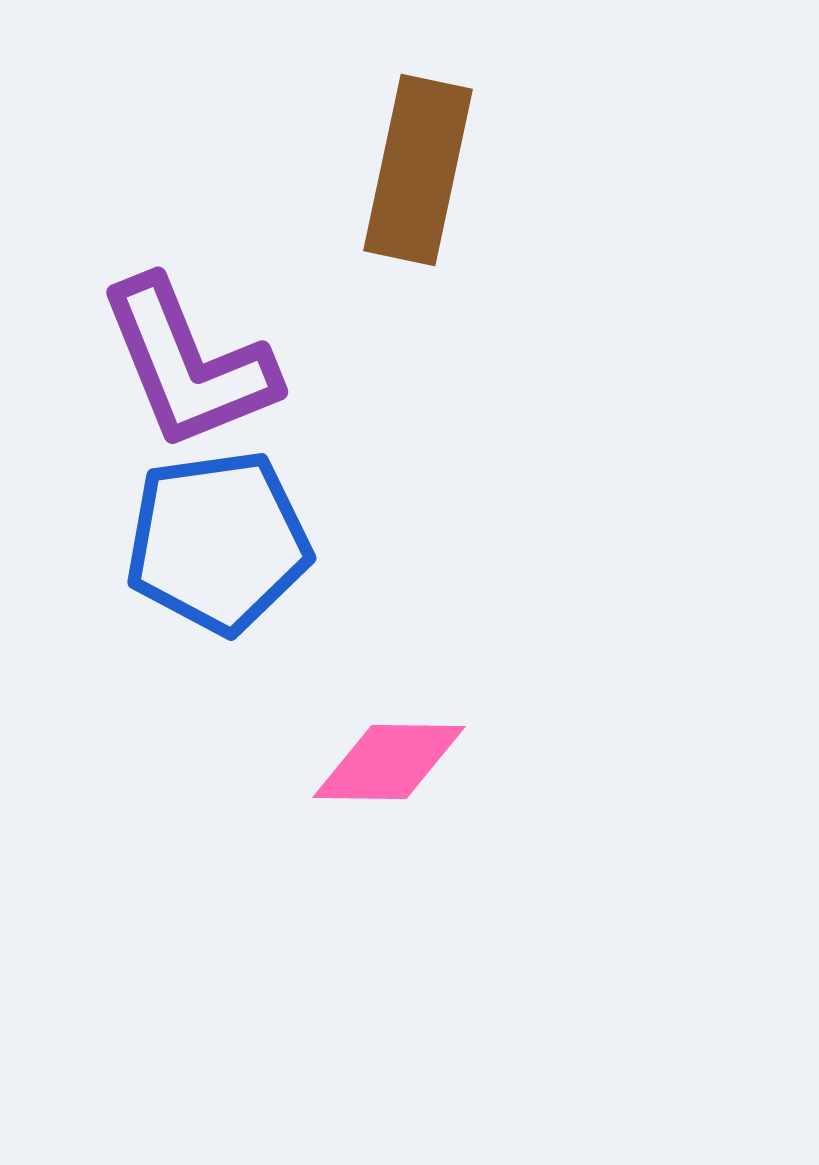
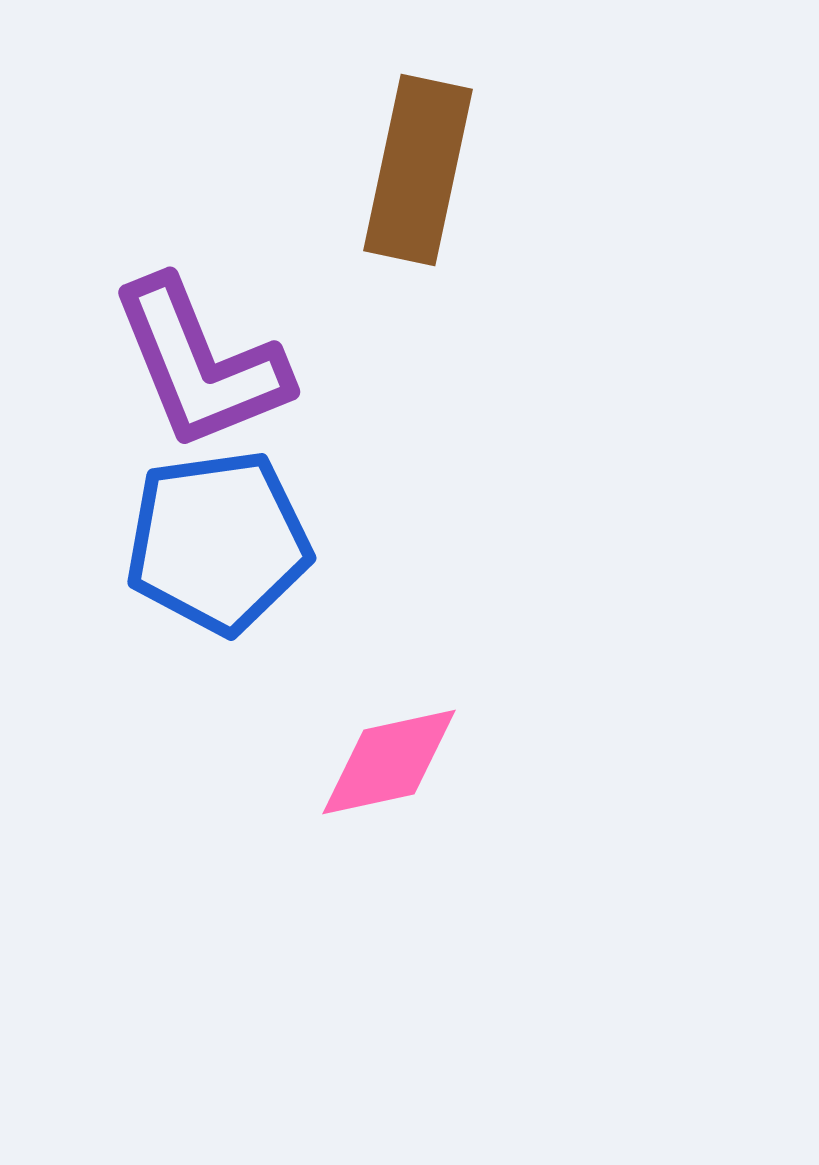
purple L-shape: moved 12 px right
pink diamond: rotated 13 degrees counterclockwise
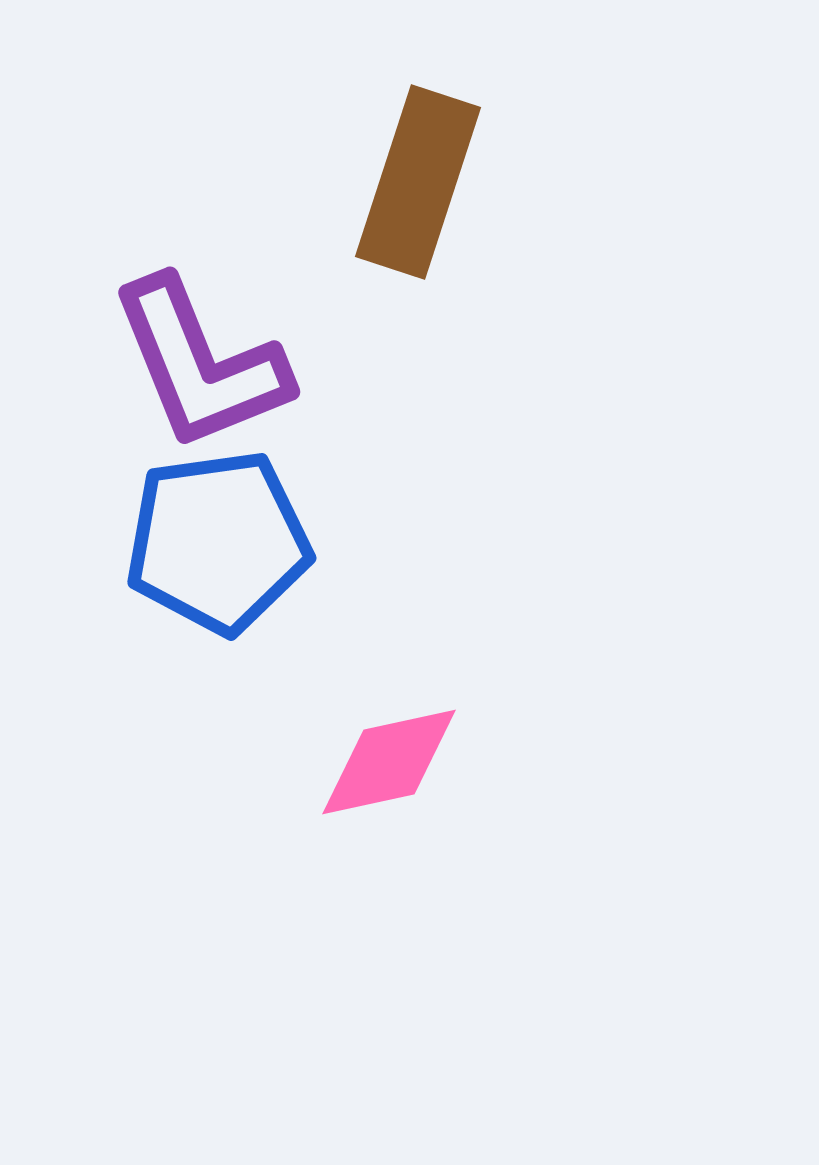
brown rectangle: moved 12 px down; rotated 6 degrees clockwise
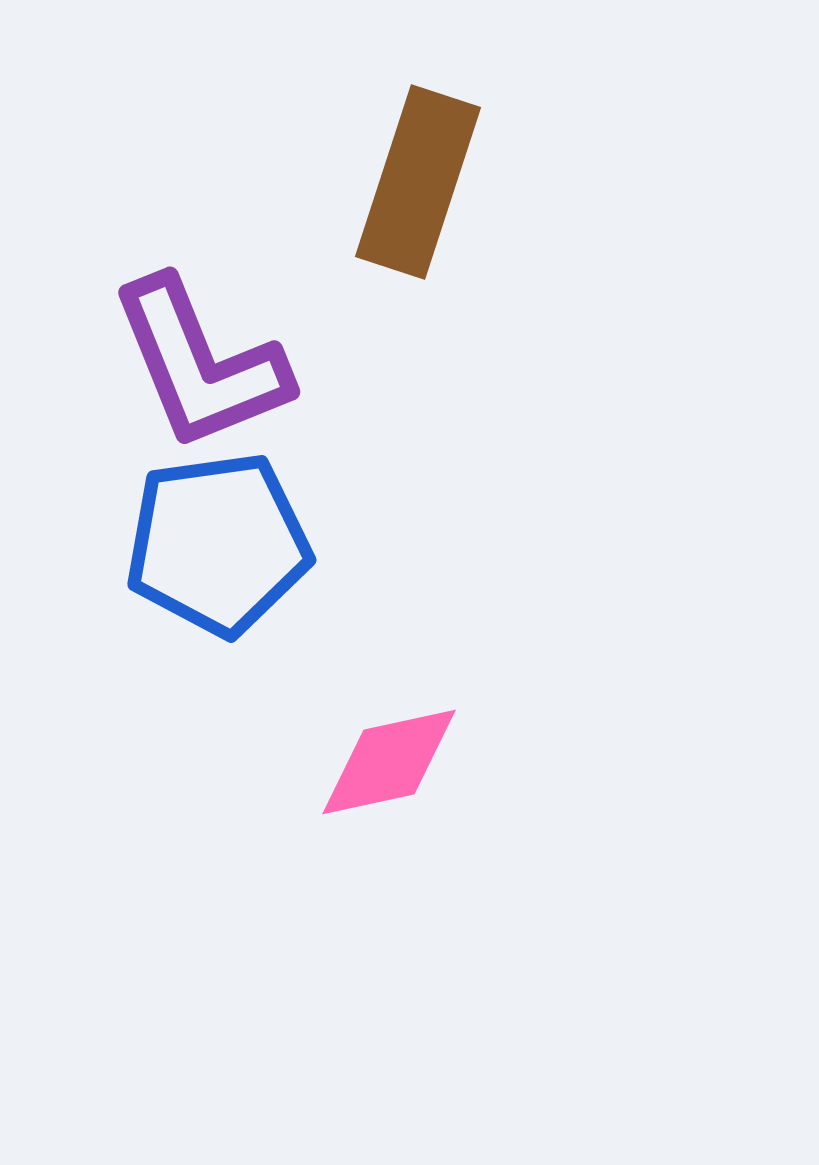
blue pentagon: moved 2 px down
